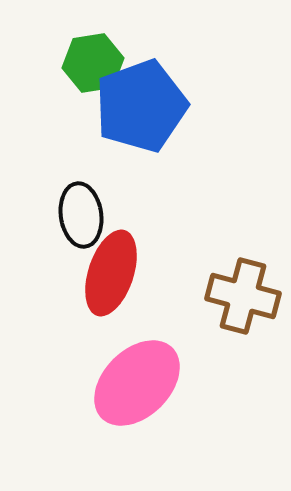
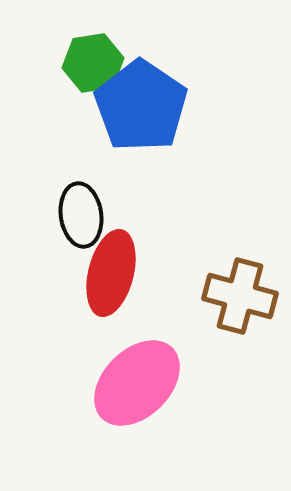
blue pentagon: rotated 18 degrees counterclockwise
red ellipse: rotated 4 degrees counterclockwise
brown cross: moved 3 px left
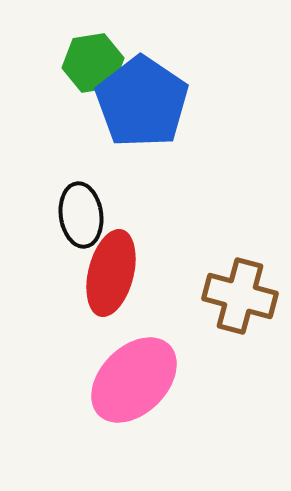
blue pentagon: moved 1 px right, 4 px up
pink ellipse: moved 3 px left, 3 px up
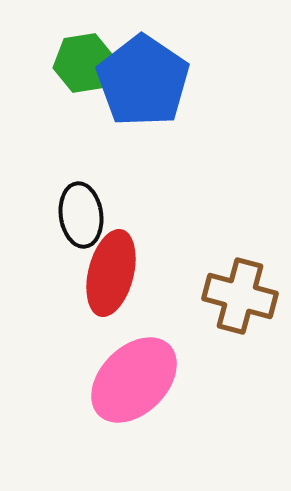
green hexagon: moved 9 px left
blue pentagon: moved 1 px right, 21 px up
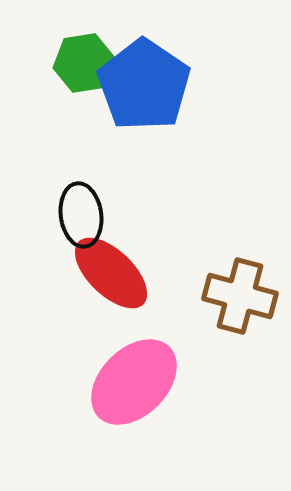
blue pentagon: moved 1 px right, 4 px down
red ellipse: rotated 60 degrees counterclockwise
pink ellipse: moved 2 px down
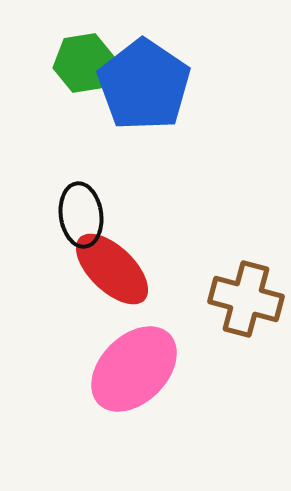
red ellipse: moved 1 px right, 4 px up
brown cross: moved 6 px right, 3 px down
pink ellipse: moved 13 px up
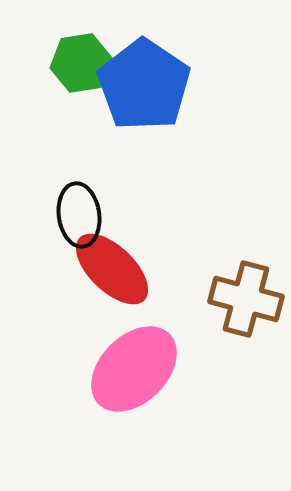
green hexagon: moved 3 px left
black ellipse: moved 2 px left
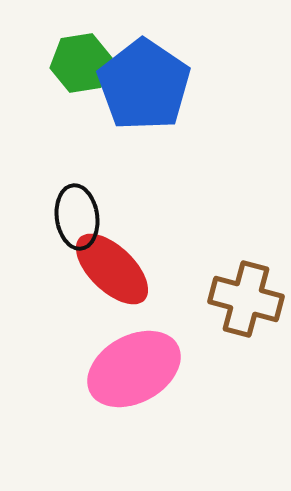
black ellipse: moved 2 px left, 2 px down
pink ellipse: rotated 16 degrees clockwise
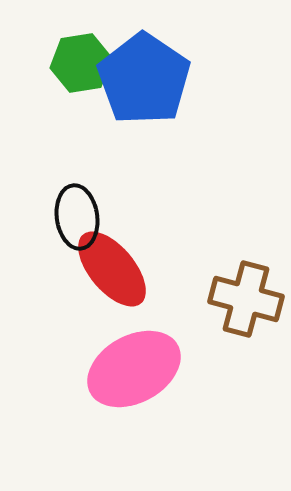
blue pentagon: moved 6 px up
red ellipse: rotated 6 degrees clockwise
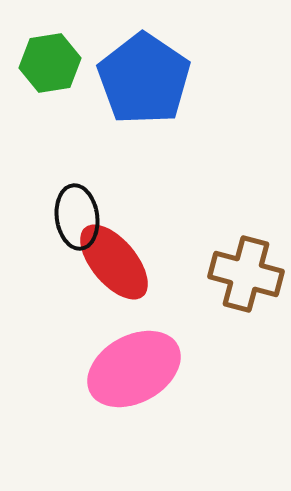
green hexagon: moved 31 px left
red ellipse: moved 2 px right, 7 px up
brown cross: moved 25 px up
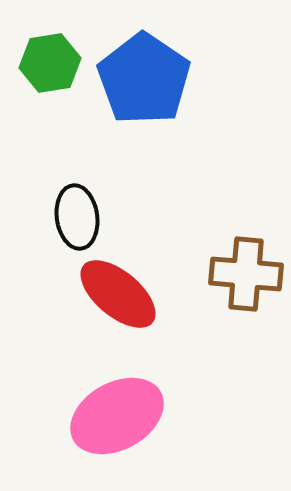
red ellipse: moved 4 px right, 32 px down; rotated 10 degrees counterclockwise
brown cross: rotated 10 degrees counterclockwise
pink ellipse: moved 17 px left, 47 px down
